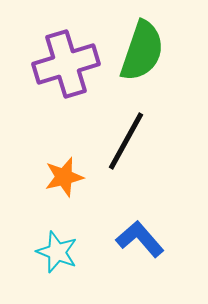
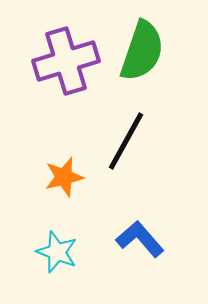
purple cross: moved 3 px up
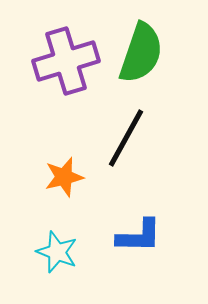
green semicircle: moved 1 px left, 2 px down
black line: moved 3 px up
blue L-shape: moved 1 px left, 3 px up; rotated 132 degrees clockwise
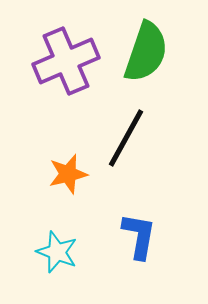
green semicircle: moved 5 px right, 1 px up
purple cross: rotated 6 degrees counterclockwise
orange star: moved 4 px right, 3 px up
blue L-shape: rotated 81 degrees counterclockwise
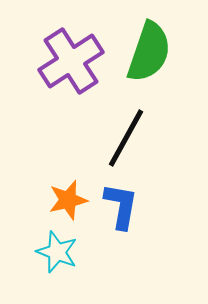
green semicircle: moved 3 px right
purple cross: moved 5 px right; rotated 10 degrees counterclockwise
orange star: moved 26 px down
blue L-shape: moved 18 px left, 30 px up
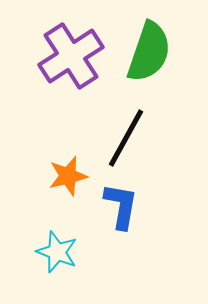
purple cross: moved 5 px up
orange star: moved 24 px up
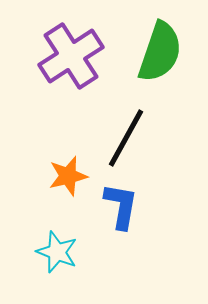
green semicircle: moved 11 px right
